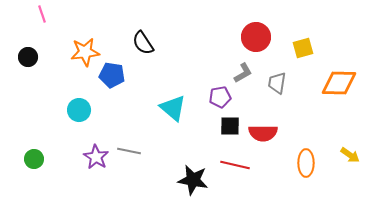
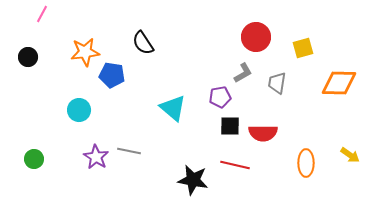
pink line: rotated 48 degrees clockwise
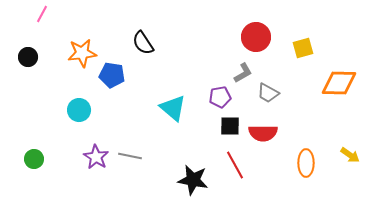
orange star: moved 3 px left, 1 px down
gray trapezoid: moved 9 px left, 10 px down; rotated 70 degrees counterclockwise
gray line: moved 1 px right, 5 px down
red line: rotated 48 degrees clockwise
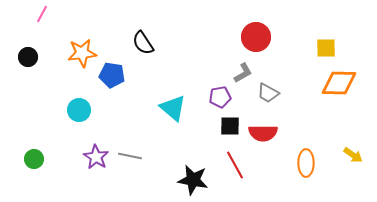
yellow square: moved 23 px right; rotated 15 degrees clockwise
yellow arrow: moved 3 px right
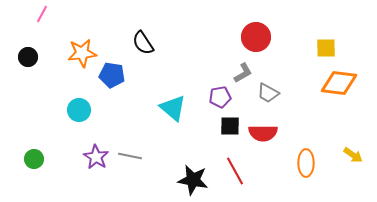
orange diamond: rotated 6 degrees clockwise
red line: moved 6 px down
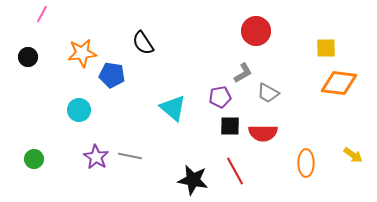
red circle: moved 6 px up
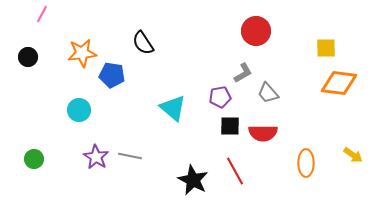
gray trapezoid: rotated 20 degrees clockwise
black star: rotated 16 degrees clockwise
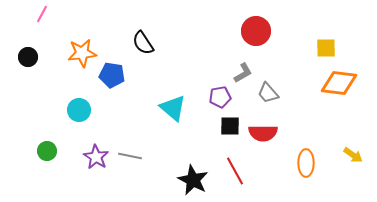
green circle: moved 13 px right, 8 px up
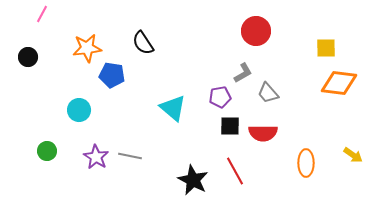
orange star: moved 5 px right, 5 px up
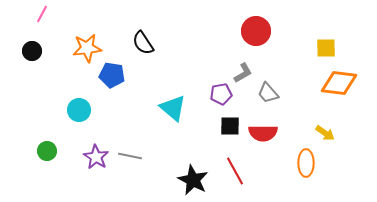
black circle: moved 4 px right, 6 px up
purple pentagon: moved 1 px right, 3 px up
yellow arrow: moved 28 px left, 22 px up
